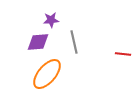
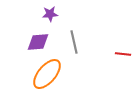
purple star: moved 1 px left, 6 px up
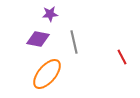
purple diamond: moved 3 px up; rotated 15 degrees clockwise
red line: moved 1 px left, 3 px down; rotated 56 degrees clockwise
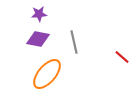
purple star: moved 11 px left
red line: rotated 21 degrees counterclockwise
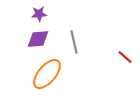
purple diamond: rotated 15 degrees counterclockwise
red line: moved 3 px right
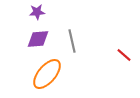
purple star: moved 2 px left, 2 px up
gray line: moved 2 px left, 1 px up
red line: moved 1 px left, 2 px up
